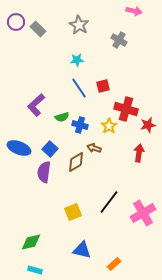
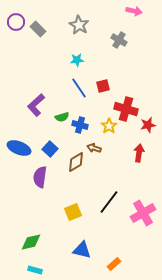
purple semicircle: moved 4 px left, 5 px down
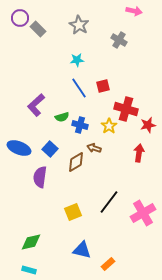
purple circle: moved 4 px right, 4 px up
orange rectangle: moved 6 px left
cyan rectangle: moved 6 px left
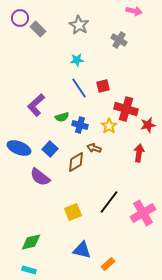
purple semicircle: rotated 60 degrees counterclockwise
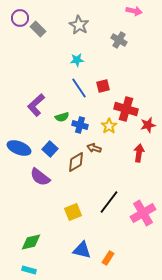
orange rectangle: moved 6 px up; rotated 16 degrees counterclockwise
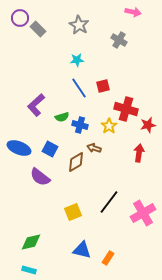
pink arrow: moved 1 px left, 1 px down
blue square: rotated 14 degrees counterclockwise
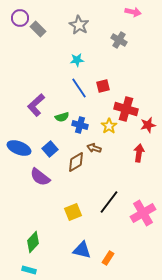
blue square: rotated 21 degrees clockwise
green diamond: moved 2 px right; rotated 35 degrees counterclockwise
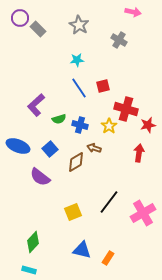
green semicircle: moved 3 px left, 2 px down
blue ellipse: moved 1 px left, 2 px up
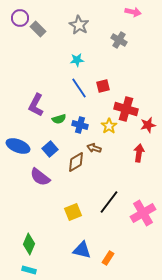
purple L-shape: rotated 20 degrees counterclockwise
green diamond: moved 4 px left, 2 px down; rotated 20 degrees counterclockwise
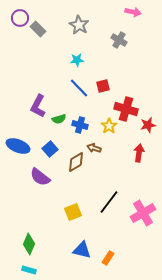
blue line: rotated 10 degrees counterclockwise
purple L-shape: moved 2 px right, 1 px down
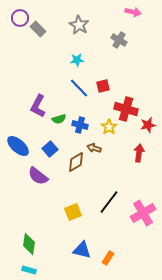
yellow star: moved 1 px down
blue ellipse: rotated 20 degrees clockwise
purple semicircle: moved 2 px left, 1 px up
green diamond: rotated 15 degrees counterclockwise
